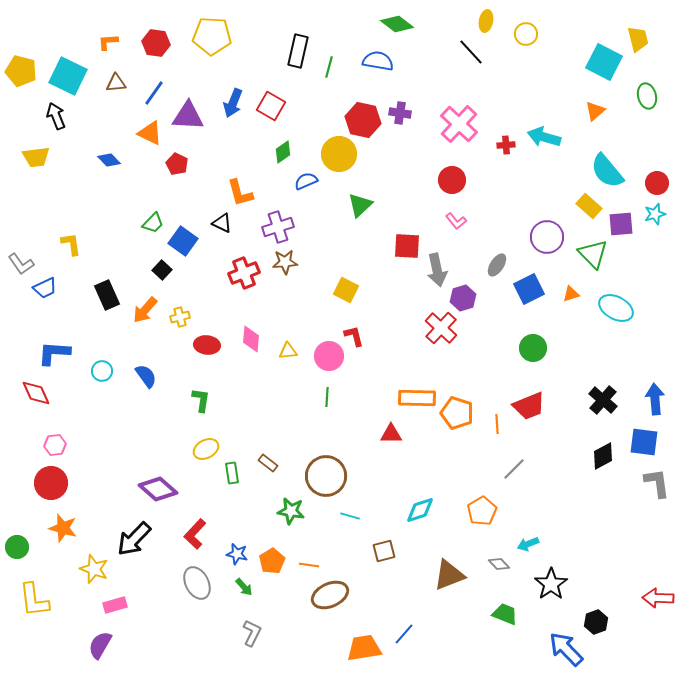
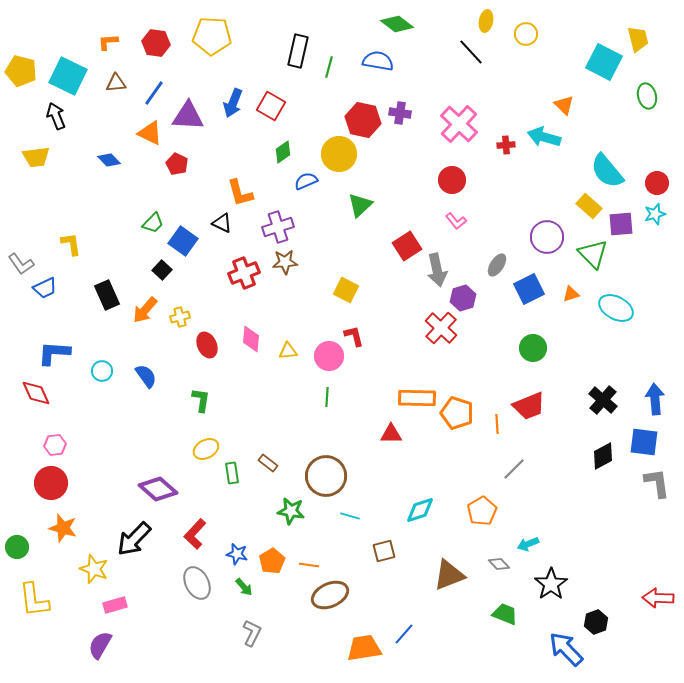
orange triangle at (595, 111): moved 31 px left, 6 px up; rotated 35 degrees counterclockwise
red square at (407, 246): rotated 36 degrees counterclockwise
red ellipse at (207, 345): rotated 60 degrees clockwise
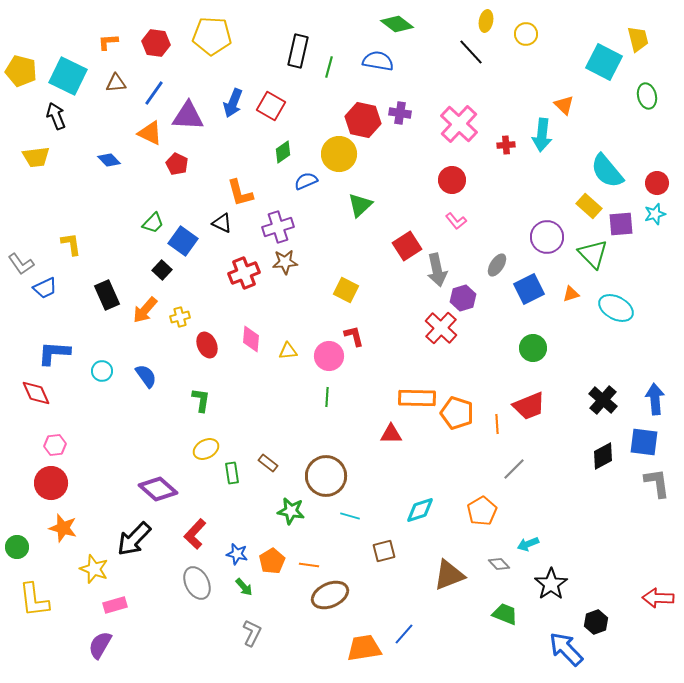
cyan arrow at (544, 137): moved 2 px left, 2 px up; rotated 100 degrees counterclockwise
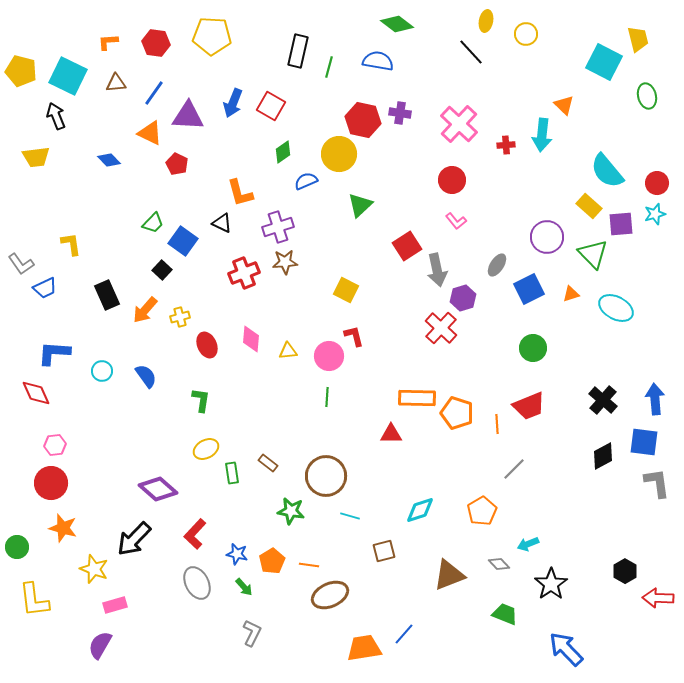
black hexagon at (596, 622): moved 29 px right, 51 px up; rotated 10 degrees counterclockwise
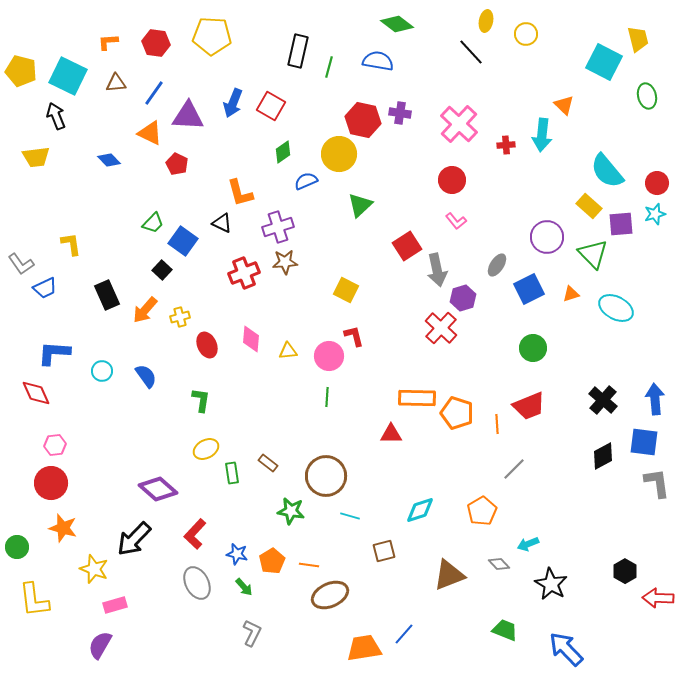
black star at (551, 584): rotated 8 degrees counterclockwise
green trapezoid at (505, 614): moved 16 px down
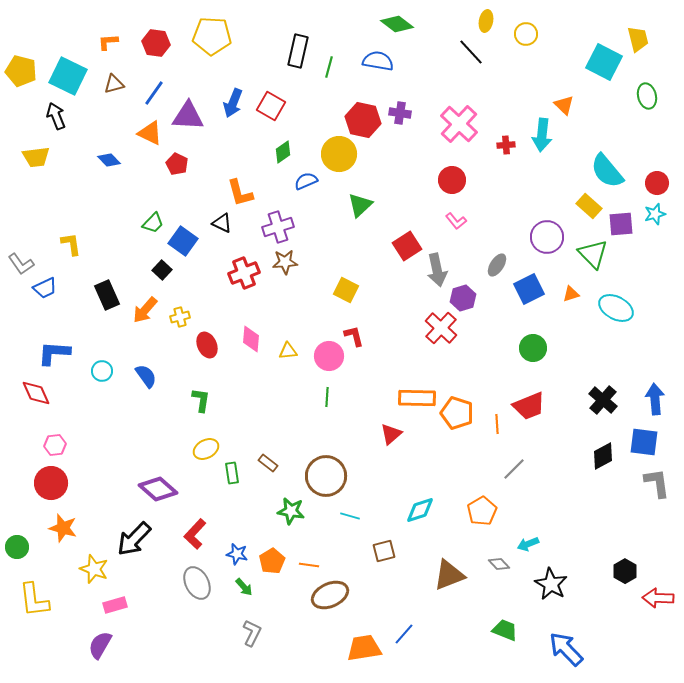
brown triangle at (116, 83): moved 2 px left, 1 px down; rotated 10 degrees counterclockwise
red triangle at (391, 434): rotated 40 degrees counterclockwise
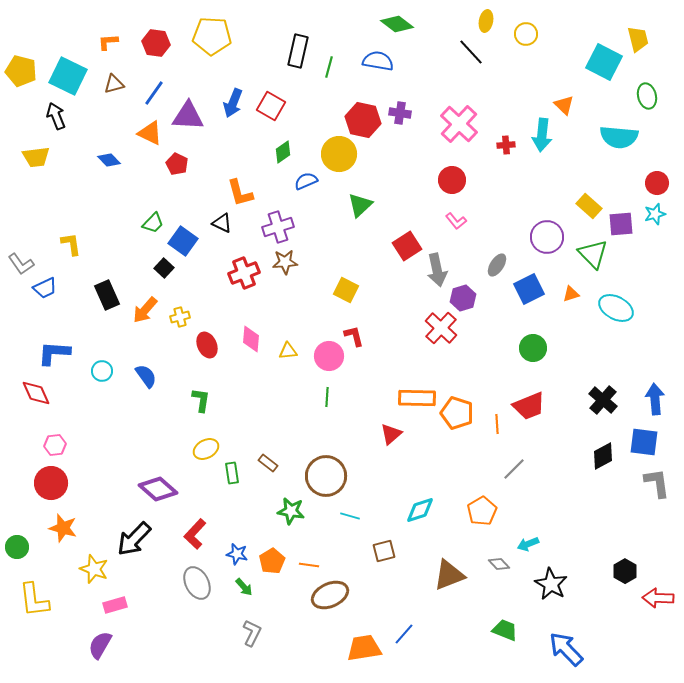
cyan semicircle at (607, 171): moved 12 px right, 34 px up; rotated 45 degrees counterclockwise
black square at (162, 270): moved 2 px right, 2 px up
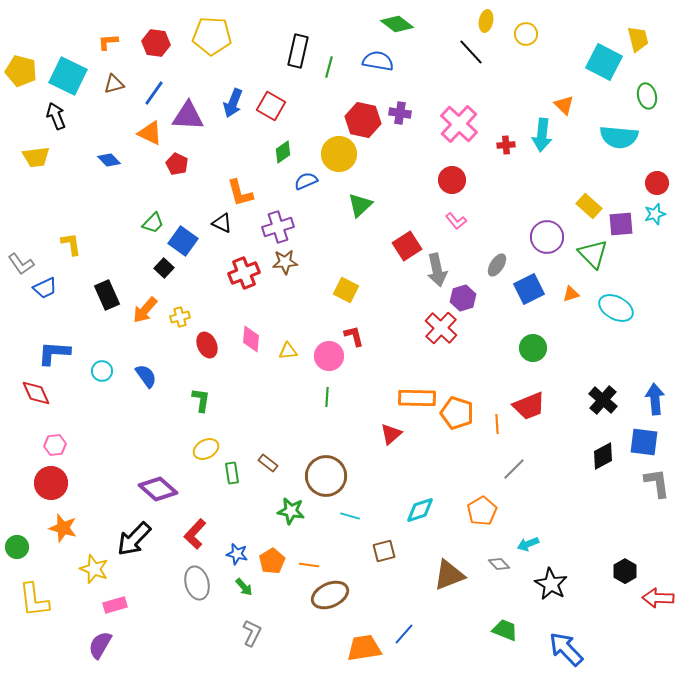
gray ellipse at (197, 583): rotated 12 degrees clockwise
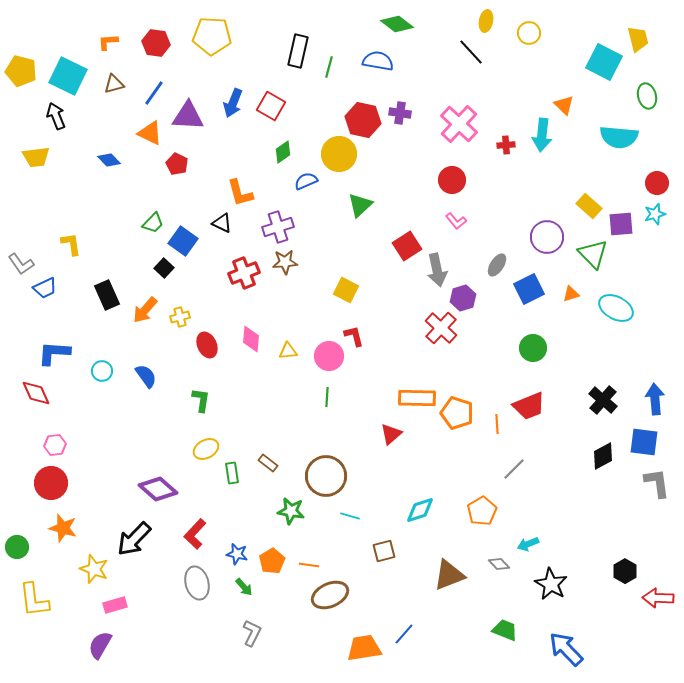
yellow circle at (526, 34): moved 3 px right, 1 px up
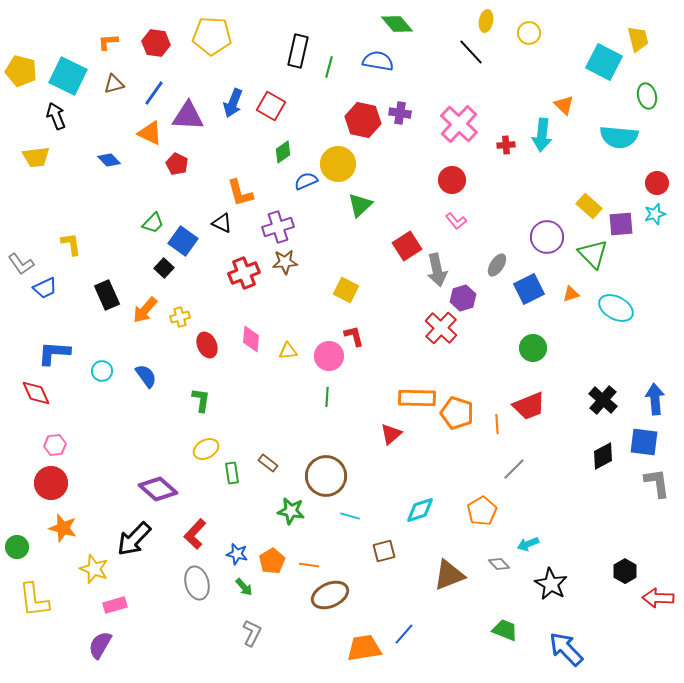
green diamond at (397, 24): rotated 12 degrees clockwise
yellow circle at (339, 154): moved 1 px left, 10 px down
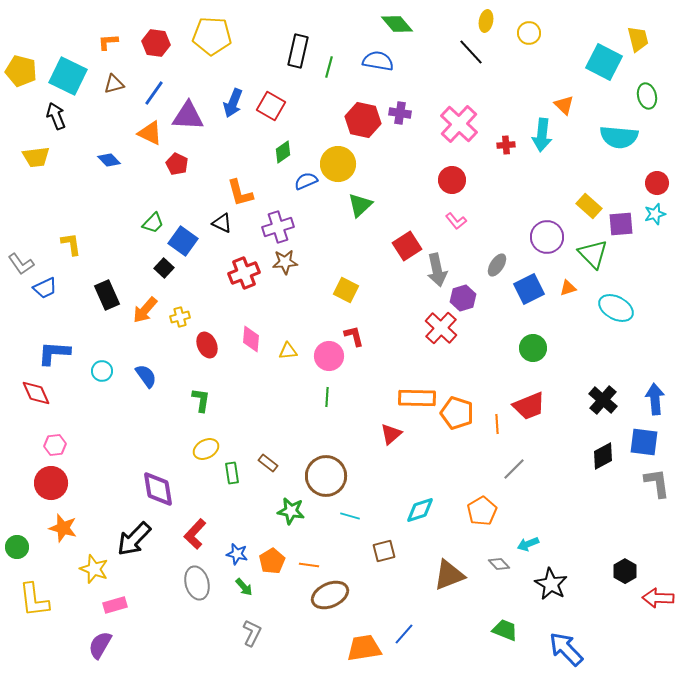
orange triangle at (571, 294): moved 3 px left, 6 px up
purple diamond at (158, 489): rotated 39 degrees clockwise
